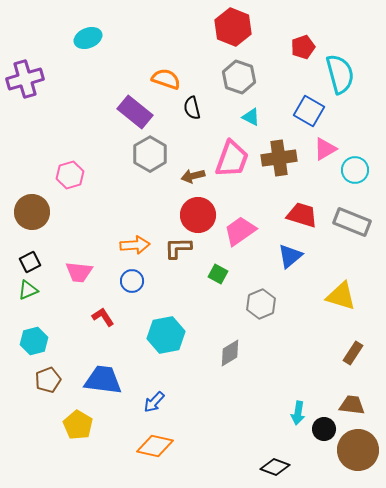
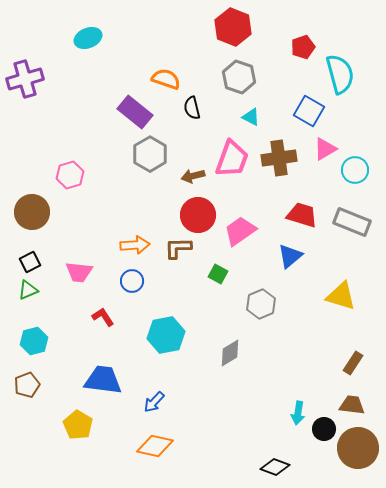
brown rectangle at (353, 353): moved 10 px down
brown pentagon at (48, 380): moved 21 px left, 5 px down
brown circle at (358, 450): moved 2 px up
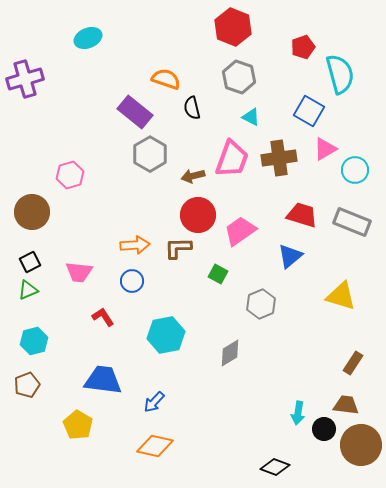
brown trapezoid at (352, 405): moved 6 px left
brown circle at (358, 448): moved 3 px right, 3 px up
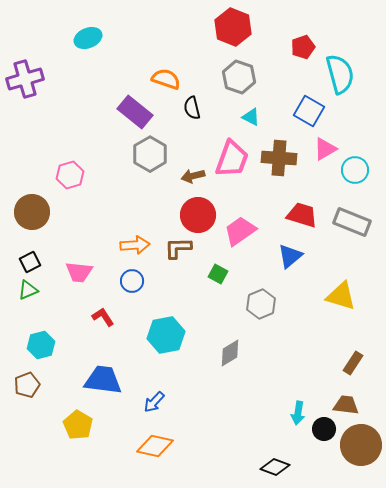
brown cross at (279, 158): rotated 12 degrees clockwise
cyan hexagon at (34, 341): moved 7 px right, 4 px down
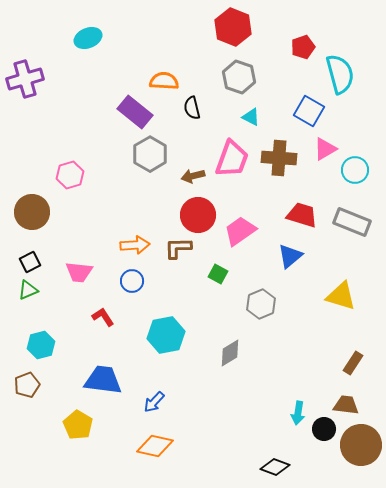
orange semicircle at (166, 79): moved 2 px left, 2 px down; rotated 16 degrees counterclockwise
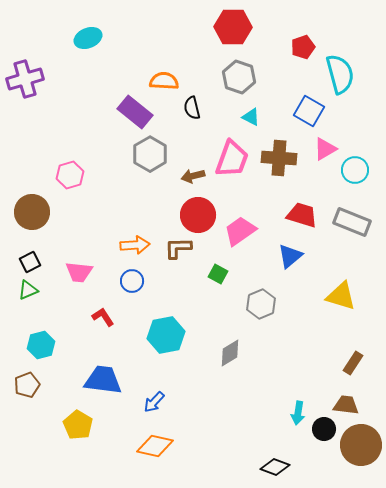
red hexagon at (233, 27): rotated 21 degrees counterclockwise
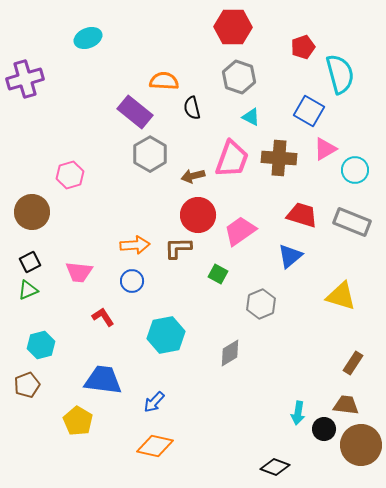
yellow pentagon at (78, 425): moved 4 px up
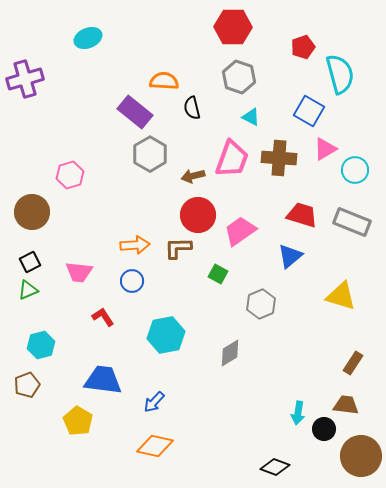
brown circle at (361, 445): moved 11 px down
